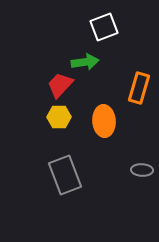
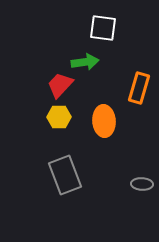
white square: moved 1 px left, 1 px down; rotated 28 degrees clockwise
gray ellipse: moved 14 px down
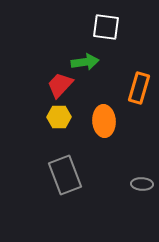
white square: moved 3 px right, 1 px up
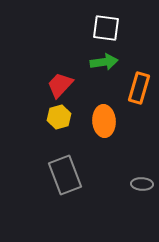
white square: moved 1 px down
green arrow: moved 19 px right
yellow hexagon: rotated 15 degrees counterclockwise
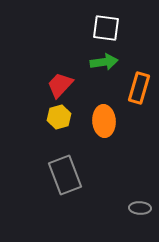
gray ellipse: moved 2 px left, 24 px down
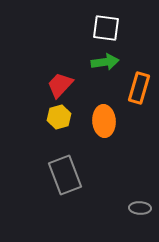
green arrow: moved 1 px right
